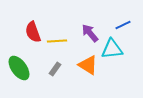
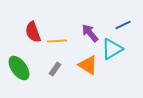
cyan triangle: rotated 25 degrees counterclockwise
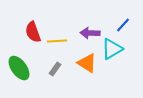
blue line: rotated 21 degrees counterclockwise
purple arrow: rotated 48 degrees counterclockwise
orange triangle: moved 1 px left, 2 px up
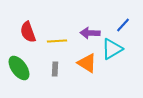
red semicircle: moved 5 px left
gray rectangle: rotated 32 degrees counterclockwise
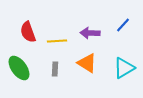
cyan triangle: moved 12 px right, 19 px down
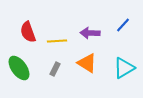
gray rectangle: rotated 24 degrees clockwise
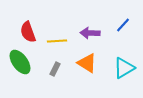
green ellipse: moved 1 px right, 6 px up
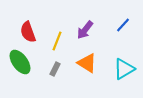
purple arrow: moved 5 px left, 3 px up; rotated 54 degrees counterclockwise
yellow line: rotated 66 degrees counterclockwise
cyan triangle: moved 1 px down
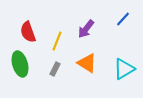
blue line: moved 6 px up
purple arrow: moved 1 px right, 1 px up
green ellipse: moved 2 px down; rotated 20 degrees clockwise
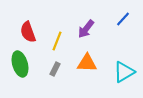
orange triangle: rotated 30 degrees counterclockwise
cyan triangle: moved 3 px down
